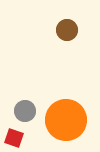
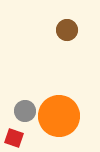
orange circle: moved 7 px left, 4 px up
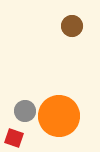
brown circle: moved 5 px right, 4 px up
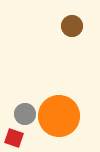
gray circle: moved 3 px down
